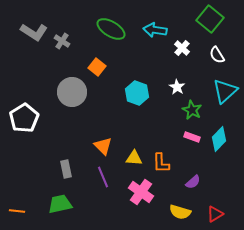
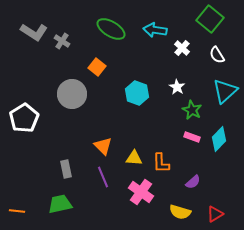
gray circle: moved 2 px down
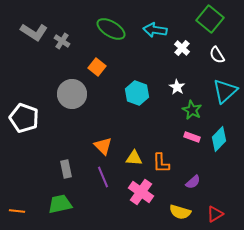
white pentagon: rotated 20 degrees counterclockwise
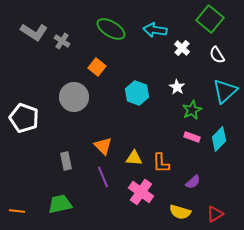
gray circle: moved 2 px right, 3 px down
green star: rotated 18 degrees clockwise
gray rectangle: moved 8 px up
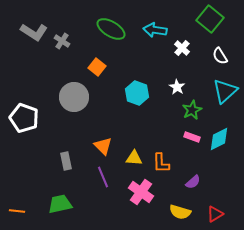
white semicircle: moved 3 px right, 1 px down
cyan diamond: rotated 20 degrees clockwise
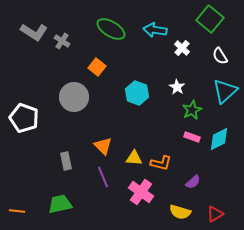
orange L-shape: rotated 75 degrees counterclockwise
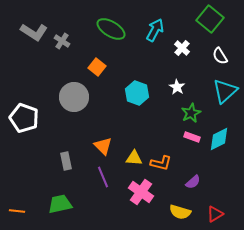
cyan arrow: rotated 110 degrees clockwise
green star: moved 1 px left, 3 px down
